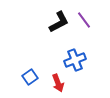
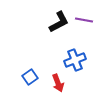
purple line: rotated 42 degrees counterclockwise
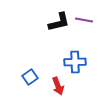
black L-shape: rotated 15 degrees clockwise
blue cross: moved 2 px down; rotated 20 degrees clockwise
red arrow: moved 3 px down
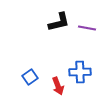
purple line: moved 3 px right, 8 px down
blue cross: moved 5 px right, 10 px down
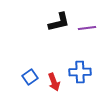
purple line: rotated 18 degrees counterclockwise
red arrow: moved 4 px left, 4 px up
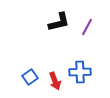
purple line: moved 1 px up; rotated 54 degrees counterclockwise
red arrow: moved 1 px right, 1 px up
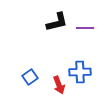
black L-shape: moved 2 px left
purple line: moved 2 px left, 1 px down; rotated 60 degrees clockwise
red arrow: moved 4 px right, 4 px down
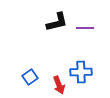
blue cross: moved 1 px right
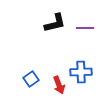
black L-shape: moved 2 px left, 1 px down
blue square: moved 1 px right, 2 px down
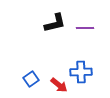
red arrow: rotated 30 degrees counterclockwise
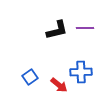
black L-shape: moved 2 px right, 7 px down
blue square: moved 1 px left, 2 px up
